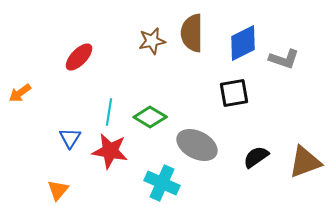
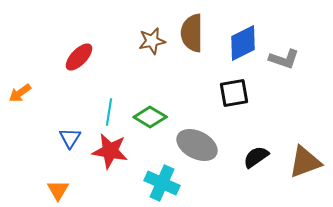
orange triangle: rotated 10 degrees counterclockwise
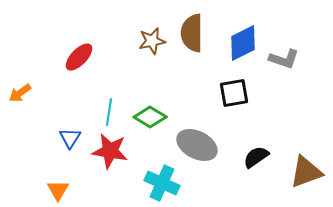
brown triangle: moved 1 px right, 10 px down
